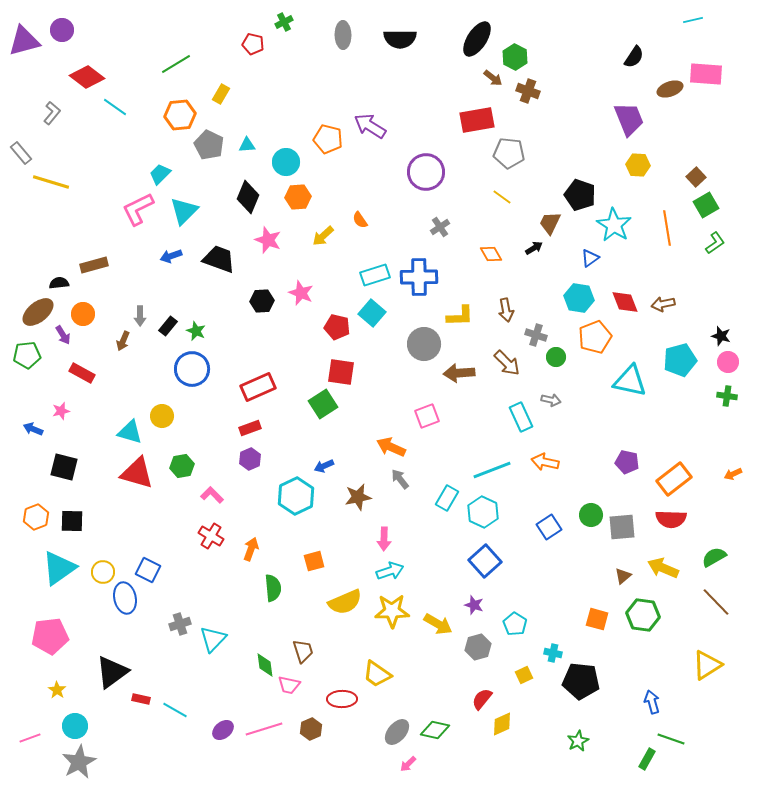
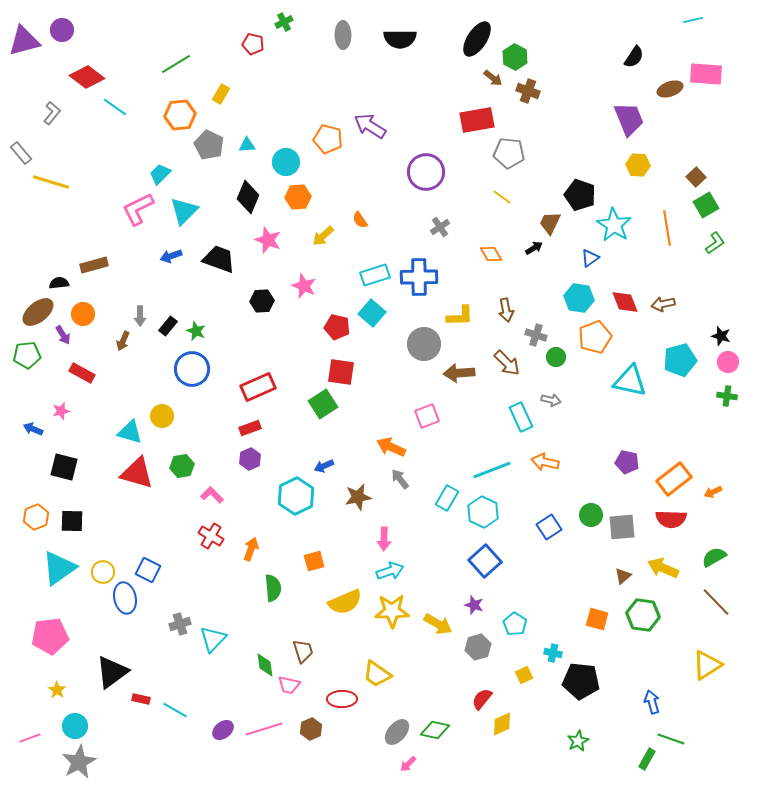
pink star at (301, 293): moved 3 px right, 7 px up
orange arrow at (733, 474): moved 20 px left, 18 px down
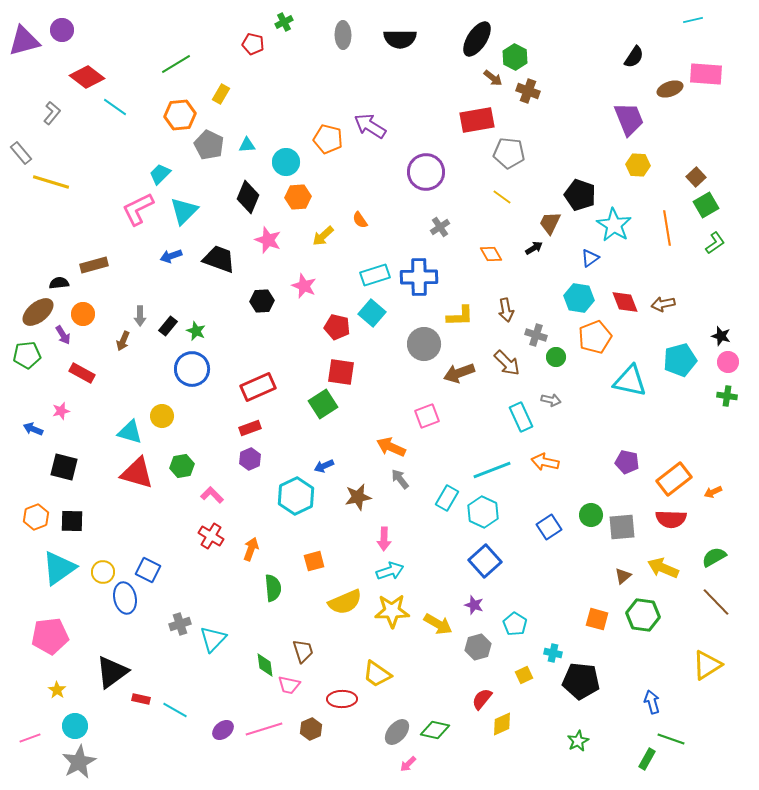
brown arrow at (459, 373): rotated 16 degrees counterclockwise
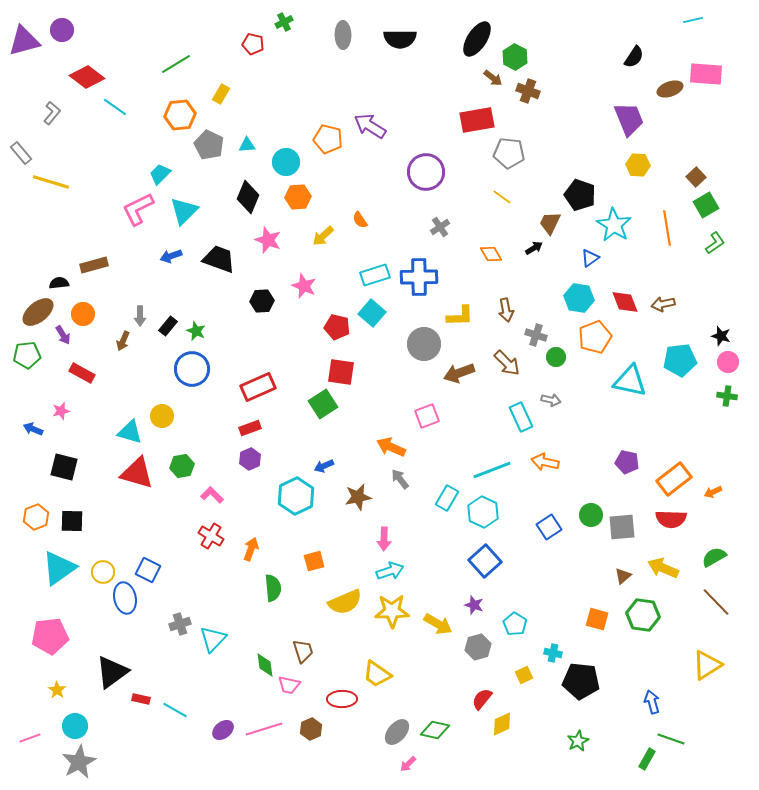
cyan pentagon at (680, 360): rotated 8 degrees clockwise
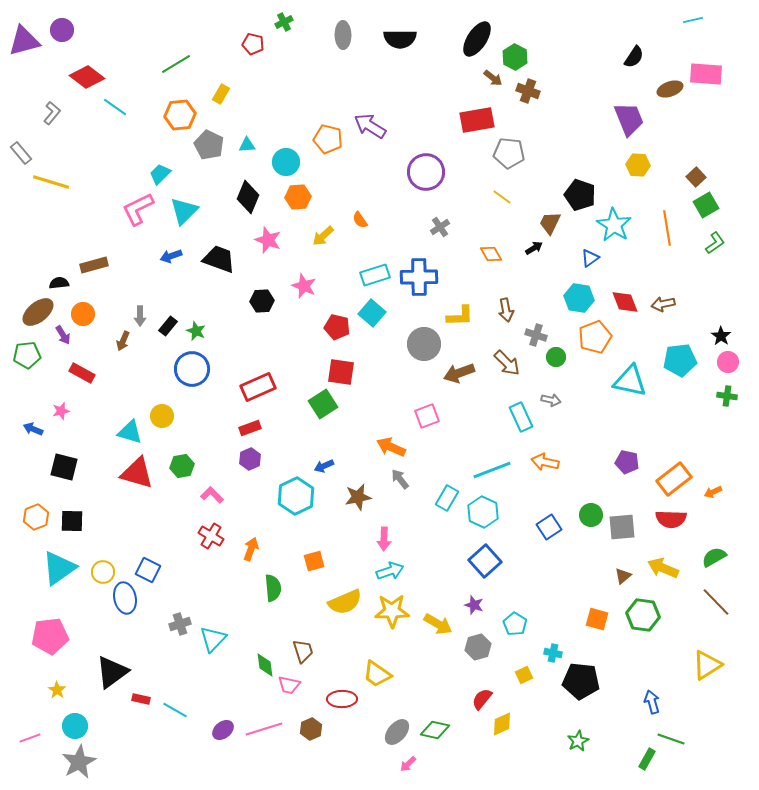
black star at (721, 336): rotated 18 degrees clockwise
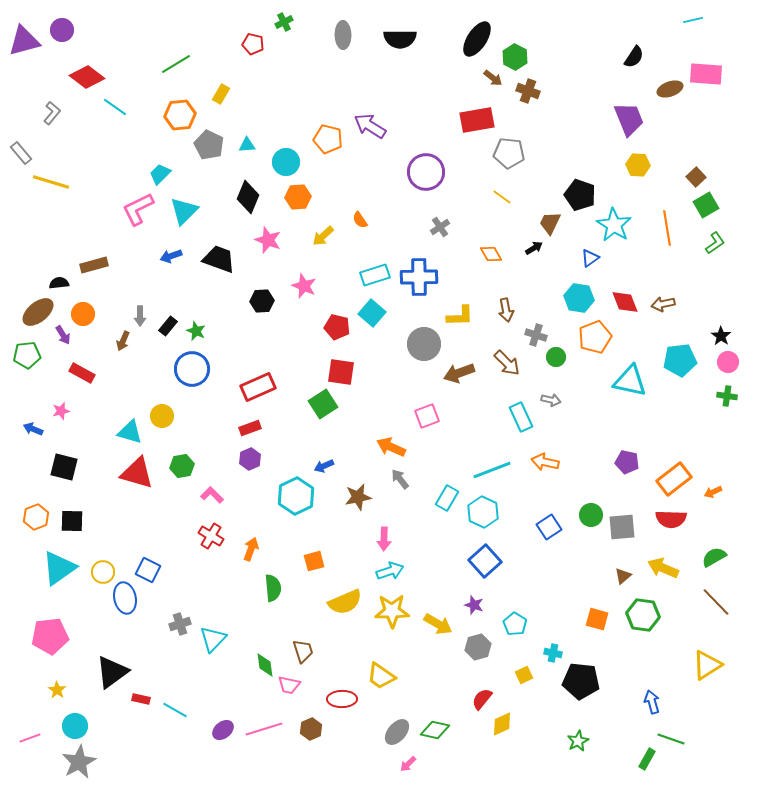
yellow trapezoid at (377, 674): moved 4 px right, 2 px down
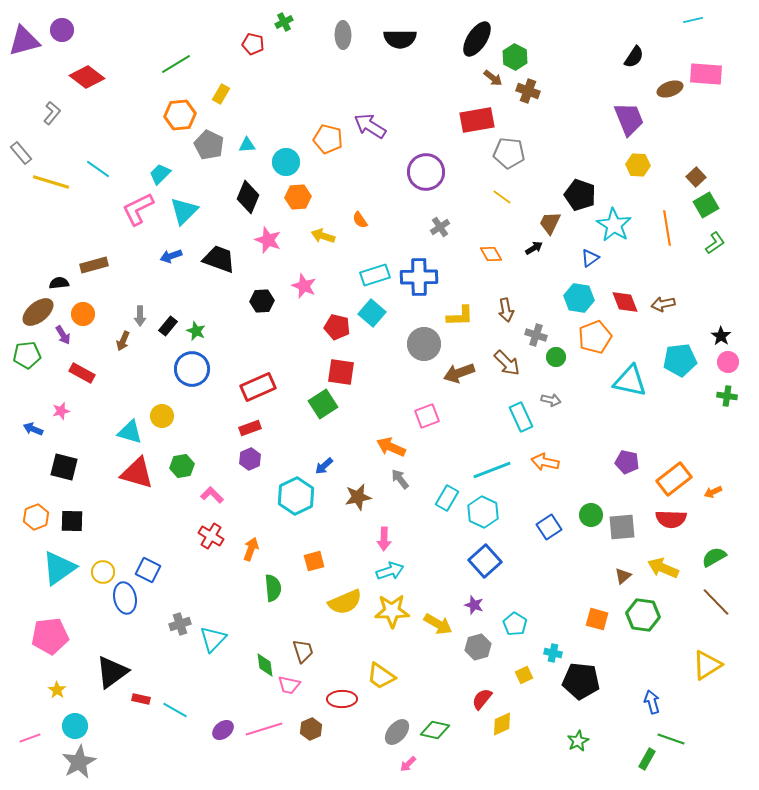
cyan line at (115, 107): moved 17 px left, 62 px down
yellow arrow at (323, 236): rotated 60 degrees clockwise
blue arrow at (324, 466): rotated 18 degrees counterclockwise
